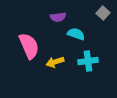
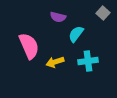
purple semicircle: rotated 21 degrees clockwise
cyan semicircle: rotated 72 degrees counterclockwise
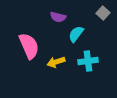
yellow arrow: moved 1 px right
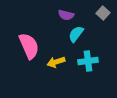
purple semicircle: moved 8 px right, 2 px up
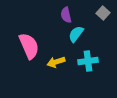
purple semicircle: rotated 63 degrees clockwise
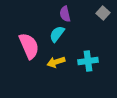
purple semicircle: moved 1 px left, 1 px up
cyan semicircle: moved 19 px left
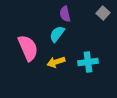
pink semicircle: moved 1 px left, 2 px down
cyan cross: moved 1 px down
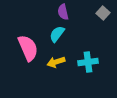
purple semicircle: moved 2 px left, 2 px up
